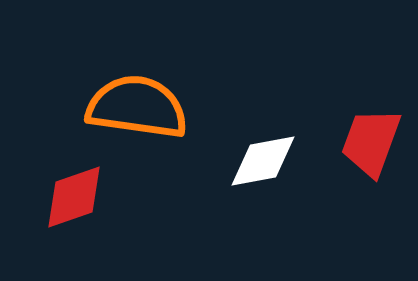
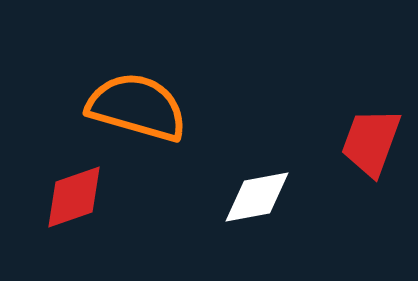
orange semicircle: rotated 8 degrees clockwise
white diamond: moved 6 px left, 36 px down
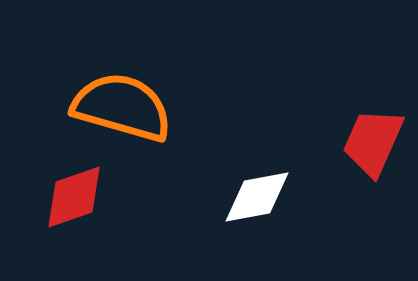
orange semicircle: moved 15 px left
red trapezoid: moved 2 px right; rotated 4 degrees clockwise
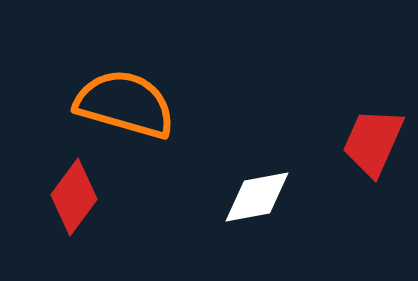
orange semicircle: moved 3 px right, 3 px up
red diamond: rotated 34 degrees counterclockwise
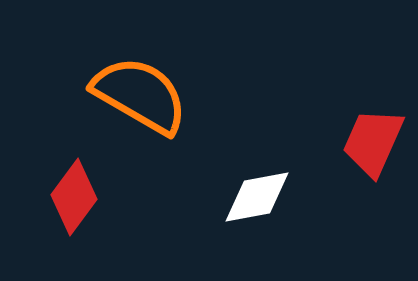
orange semicircle: moved 15 px right, 9 px up; rotated 14 degrees clockwise
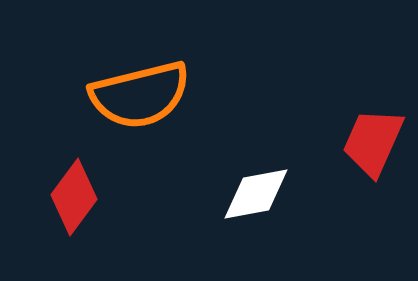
orange semicircle: rotated 136 degrees clockwise
white diamond: moved 1 px left, 3 px up
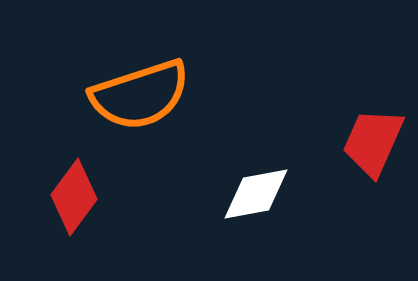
orange semicircle: rotated 4 degrees counterclockwise
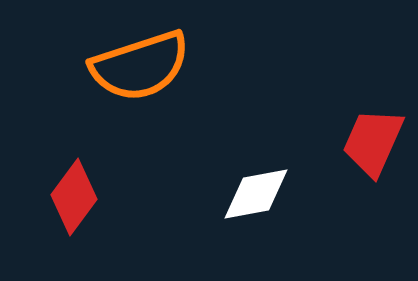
orange semicircle: moved 29 px up
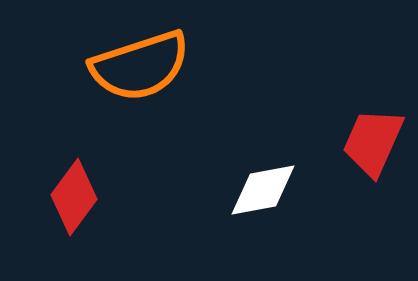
white diamond: moved 7 px right, 4 px up
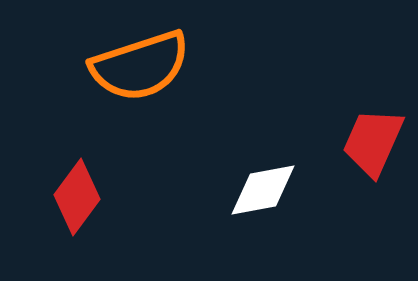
red diamond: moved 3 px right
